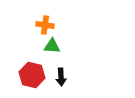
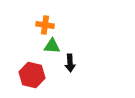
black arrow: moved 9 px right, 14 px up
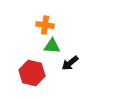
black arrow: rotated 54 degrees clockwise
red hexagon: moved 2 px up
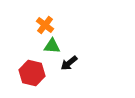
orange cross: rotated 30 degrees clockwise
black arrow: moved 1 px left
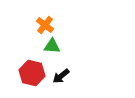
black arrow: moved 8 px left, 13 px down
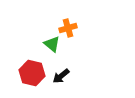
orange cross: moved 23 px right, 3 px down; rotated 36 degrees clockwise
green triangle: moved 2 px up; rotated 36 degrees clockwise
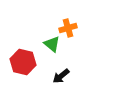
red hexagon: moved 9 px left, 11 px up
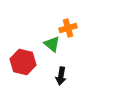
black arrow: rotated 42 degrees counterclockwise
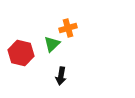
green triangle: rotated 36 degrees clockwise
red hexagon: moved 2 px left, 9 px up
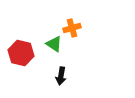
orange cross: moved 4 px right
green triangle: moved 2 px right; rotated 42 degrees counterclockwise
